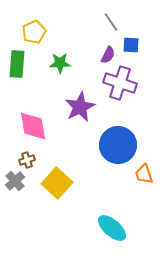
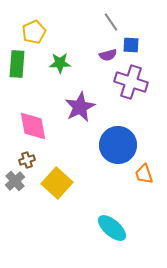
purple semicircle: rotated 48 degrees clockwise
purple cross: moved 11 px right, 1 px up
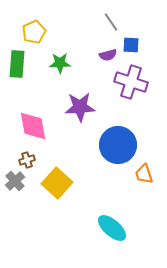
purple star: rotated 24 degrees clockwise
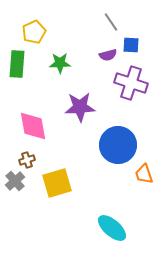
purple cross: moved 1 px down
yellow square: rotated 32 degrees clockwise
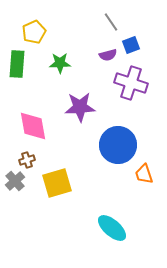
blue square: rotated 24 degrees counterclockwise
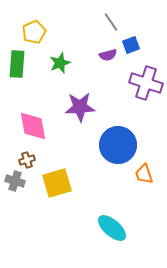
green star: rotated 20 degrees counterclockwise
purple cross: moved 15 px right
gray cross: rotated 30 degrees counterclockwise
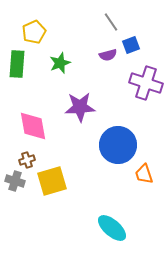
yellow square: moved 5 px left, 2 px up
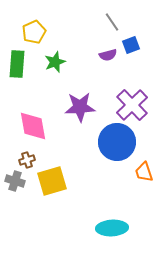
gray line: moved 1 px right
green star: moved 5 px left, 1 px up
purple cross: moved 14 px left, 22 px down; rotated 28 degrees clockwise
blue circle: moved 1 px left, 3 px up
orange trapezoid: moved 2 px up
cyan ellipse: rotated 44 degrees counterclockwise
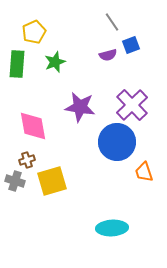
purple star: rotated 12 degrees clockwise
